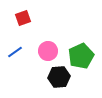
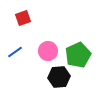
green pentagon: moved 3 px left, 1 px up
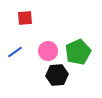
red square: moved 2 px right; rotated 14 degrees clockwise
green pentagon: moved 3 px up
black hexagon: moved 2 px left, 2 px up
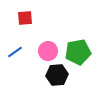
green pentagon: rotated 15 degrees clockwise
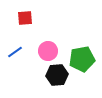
green pentagon: moved 4 px right, 7 px down
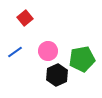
red square: rotated 35 degrees counterclockwise
black hexagon: rotated 20 degrees counterclockwise
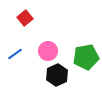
blue line: moved 2 px down
green pentagon: moved 4 px right, 2 px up
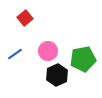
green pentagon: moved 3 px left, 2 px down
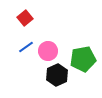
blue line: moved 11 px right, 7 px up
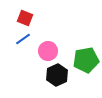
red square: rotated 28 degrees counterclockwise
blue line: moved 3 px left, 8 px up
green pentagon: moved 3 px right, 1 px down
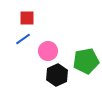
red square: moved 2 px right; rotated 21 degrees counterclockwise
green pentagon: moved 1 px down
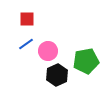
red square: moved 1 px down
blue line: moved 3 px right, 5 px down
